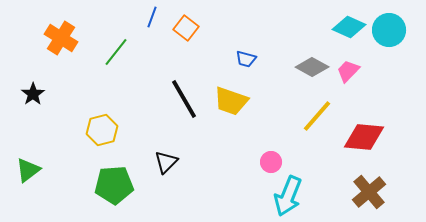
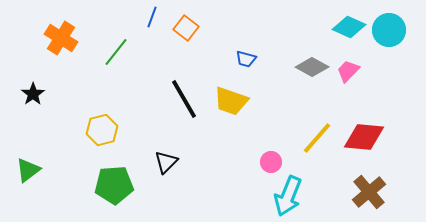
yellow line: moved 22 px down
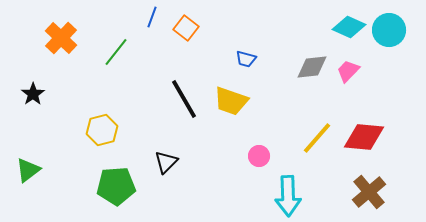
orange cross: rotated 12 degrees clockwise
gray diamond: rotated 36 degrees counterclockwise
pink circle: moved 12 px left, 6 px up
green pentagon: moved 2 px right, 1 px down
cyan arrow: rotated 24 degrees counterclockwise
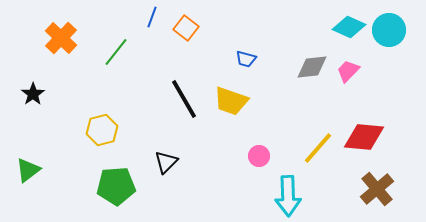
yellow line: moved 1 px right, 10 px down
brown cross: moved 8 px right, 3 px up
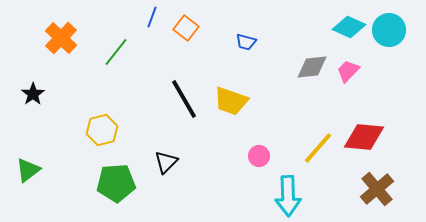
blue trapezoid: moved 17 px up
green pentagon: moved 3 px up
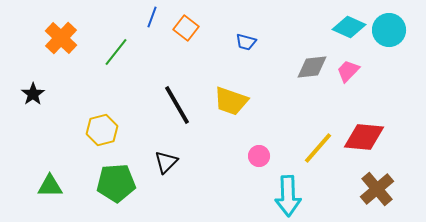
black line: moved 7 px left, 6 px down
green triangle: moved 22 px right, 16 px down; rotated 36 degrees clockwise
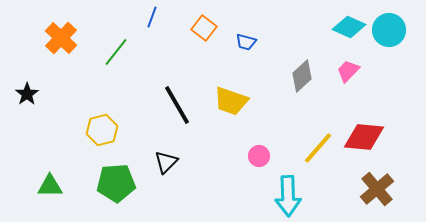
orange square: moved 18 px right
gray diamond: moved 10 px left, 9 px down; rotated 36 degrees counterclockwise
black star: moved 6 px left
